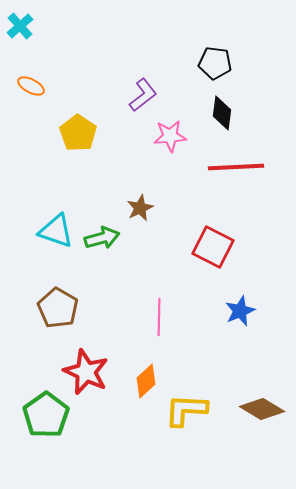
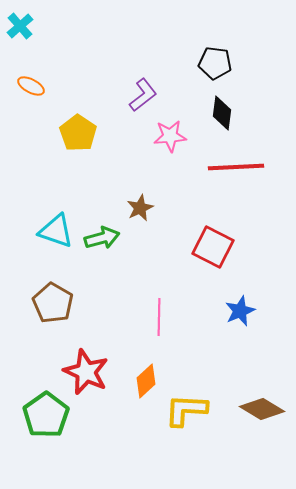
brown pentagon: moved 5 px left, 5 px up
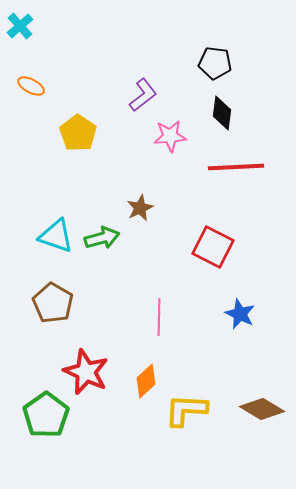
cyan triangle: moved 5 px down
blue star: moved 3 px down; rotated 24 degrees counterclockwise
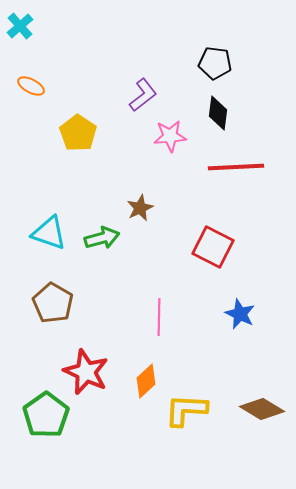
black diamond: moved 4 px left
cyan triangle: moved 7 px left, 3 px up
